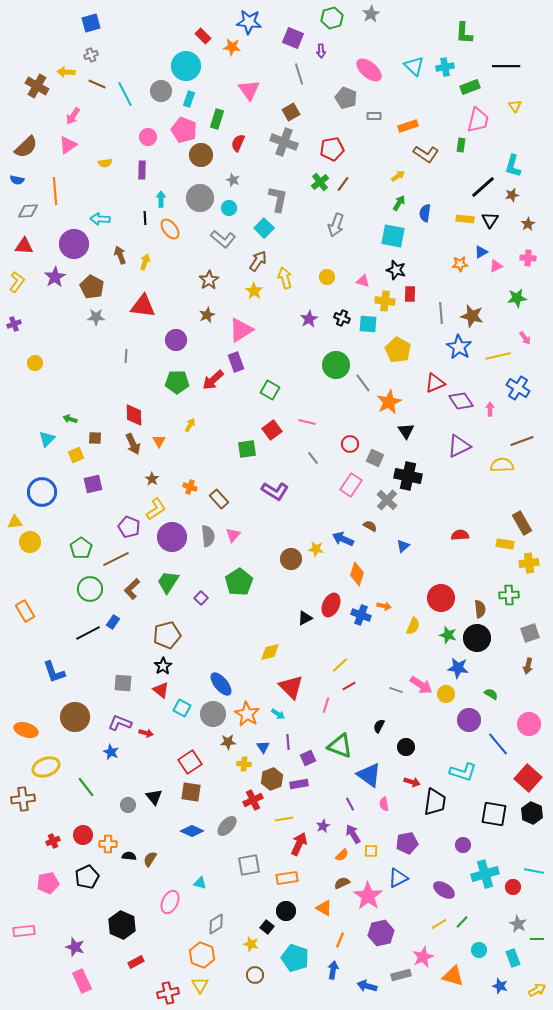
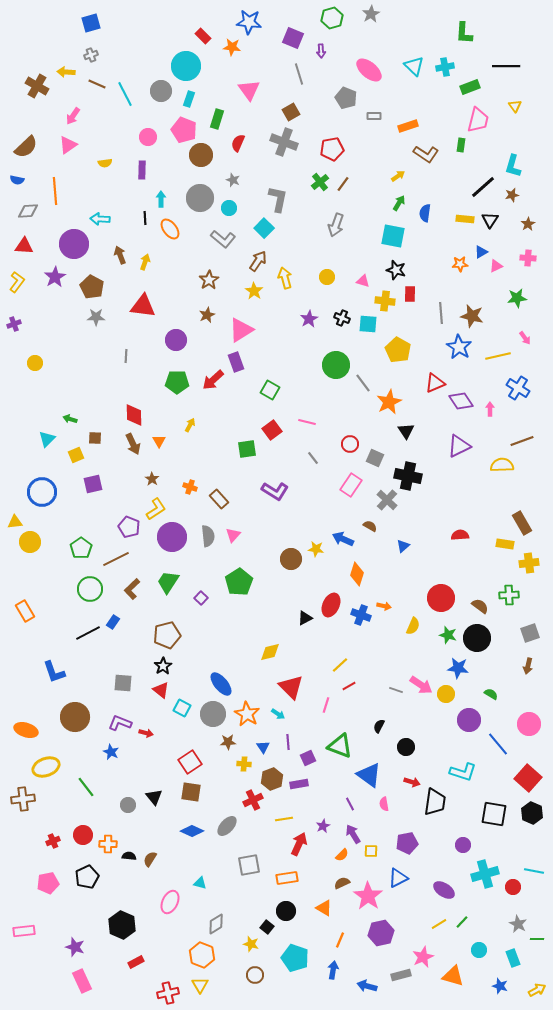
brown semicircle at (480, 609): moved 3 px up; rotated 48 degrees counterclockwise
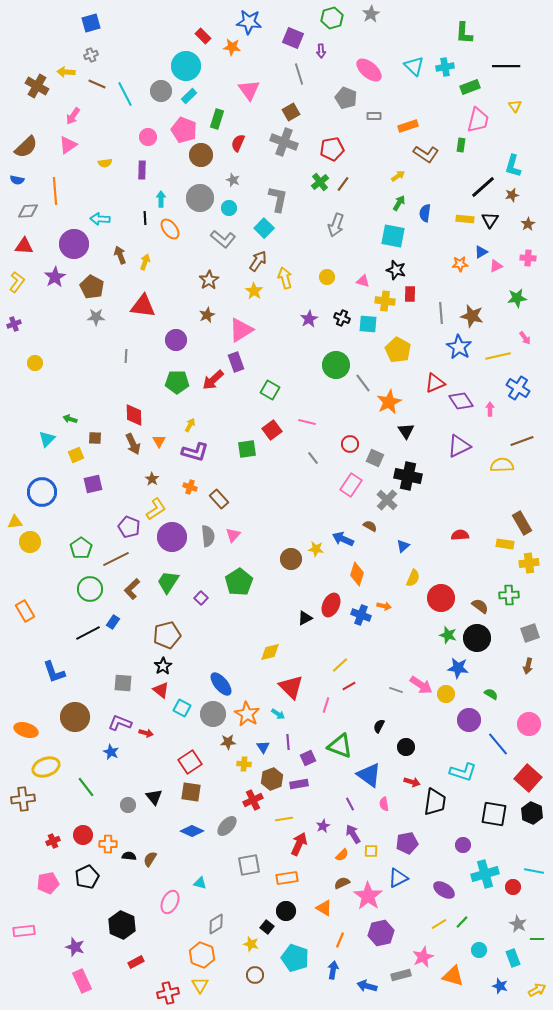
cyan rectangle at (189, 99): moved 3 px up; rotated 28 degrees clockwise
purple L-shape at (275, 491): moved 80 px left, 39 px up; rotated 16 degrees counterclockwise
yellow semicircle at (413, 626): moved 48 px up
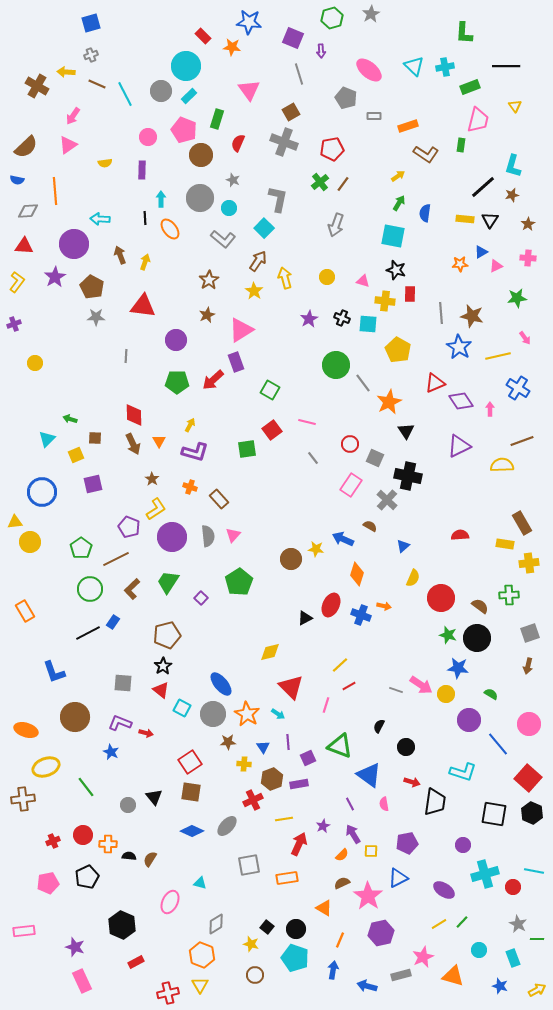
black circle at (286, 911): moved 10 px right, 18 px down
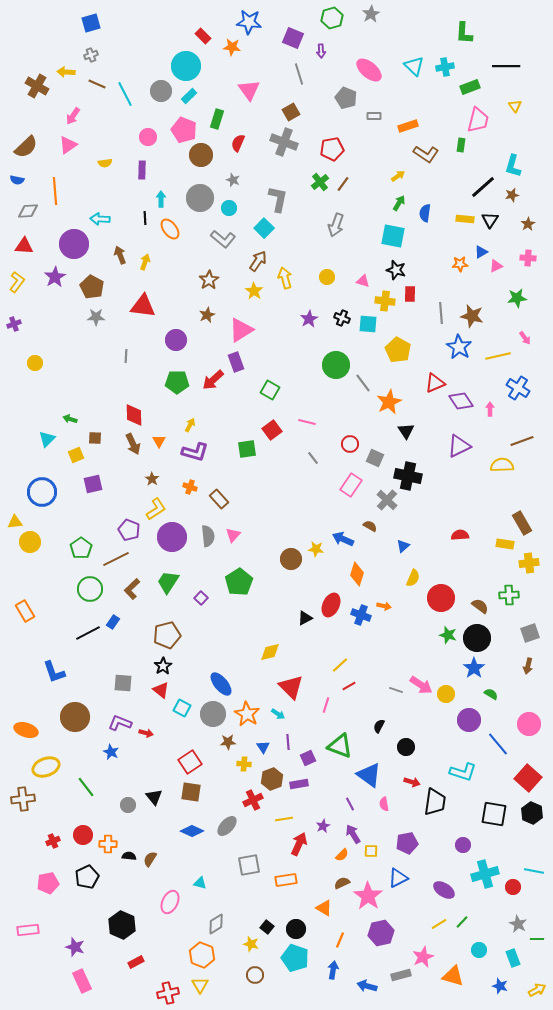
purple pentagon at (129, 527): moved 3 px down
blue star at (458, 668): moved 16 px right; rotated 30 degrees clockwise
orange rectangle at (287, 878): moved 1 px left, 2 px down
pink rectangle at (24, 931): moved 4 px right, 1 px up
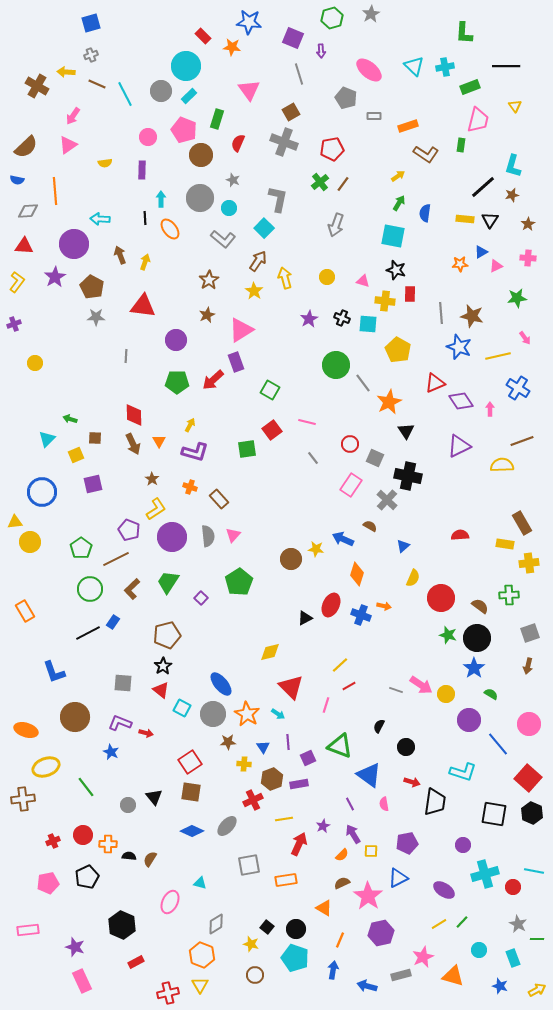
blue star at (459, 347): rotated 10 degrees counterclockwise
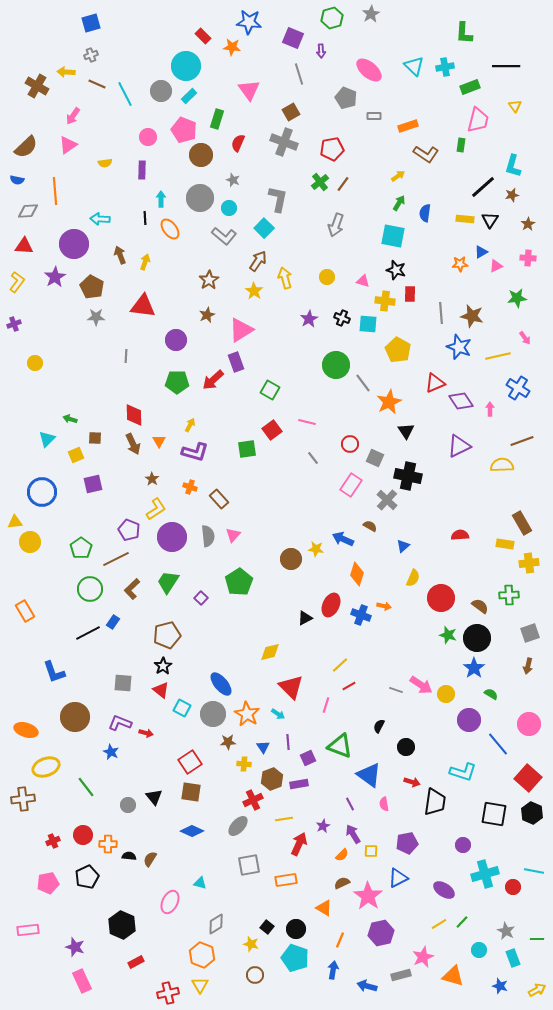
gray L-shape at (223, 239): moved 1 px right, 3 px up
gray ellipse at (227, 826): moved 11 px right
gray star at (518, 924): moved 12 px left, 7 px down
